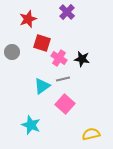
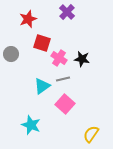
gray circle: moved 1 px left, 2 px down
yellow semicircle: rotated 42 degrees counterclockwise
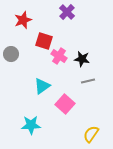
red star: moved 5 px left, 1 px down
red square: moved 2 px right, 2 px up
pink cross: moved 2 px up
gray line: moved 25 px right, 2 px down
cyan star: rotated 24 degrees counterclockwise
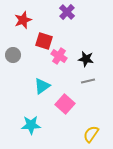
gray circle: moved 2 px right, 1 px down
black star: moved 4 px right
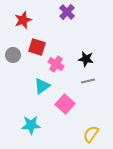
red square: moved 7 px left, 6 px down
pink cross: moved 3 px left, 8 px down
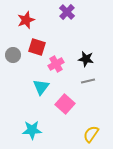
red star: moved 3 px right
pink cross: rotated 28 degrees clockwise
cyan triangle: moved 1 px left, 1 px down; rotated 18 degrees counterclockwise
cyan star: moved 1 px right, 5 px down
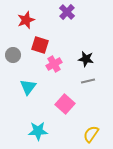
red square: moved 3 px right, 2 px up
pink cross: moved 2 px left
cyan triangle: moved 13 px left
cyan star: moved 6 px right, 1 px down
